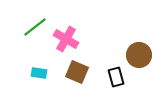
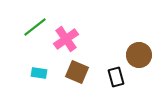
pink cross: rotated 25 degrees clockwise
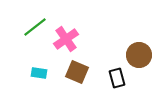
black rectangle: moved 1 px right, 1 px down
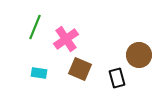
green line: rotated 30 degrees counterclockwise
brown square: moved 3 px right, 3 px up
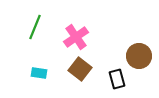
pink cross: moved 10 px right, 2 px up
brown circle: moved 1 px down
brown square: rotated 15 degrees clockwise
black rectangle: moved 1 px down
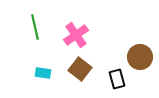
green line: rotated 35 degrees counterclockwise
pink cross: moved 2 px up
brown circle: moved 1 px right, 1 px down
cyan rectangle: moved 4 px right
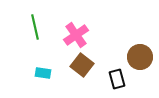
brown square: moved 2 px right, 4 px up
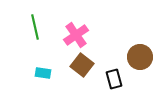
black rectangle: moved 3 px left
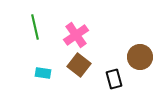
brown square: moved 3 px left
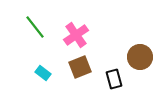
green line: rotated 25 degrees counterclockwise
brown square: moved 1 px right, 2 px down; rotated 30 degrees clockwise
cyan rectangle: rotated 28 degrees clockwise
